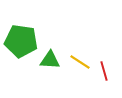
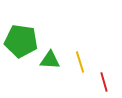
yellow line: rotated 40 degrees clockwise
red line: moved 11 px down
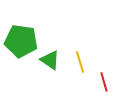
green triangle: rotated 30 degrees clockwise
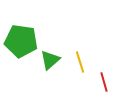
green triangle: rotated 45 degrees clockwise
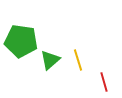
yellow line: moved 2 px left, 2 px up
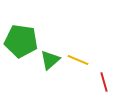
yellow line: rotated 50 degrees counterclockwise
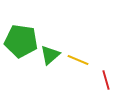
green triangle: moved 5 px up
red line: moved 2 px right, 2 px up
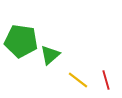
yellow line: moved 20 px down; rotated 15 degrees clockwise
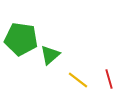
green pentagon: moved 2 px up
red line: moved 3 px right, 1 px up
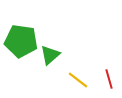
green pentagon: moved 2 px down
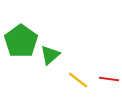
green pentagon: rotated 28 degrees clockwise
red line: rotated 66 degrees counterclockwise
